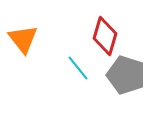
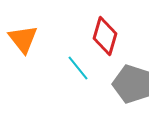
gray pentagon: moved 6 px right, 9 px down
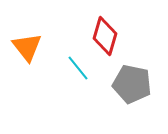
orange triangle: moved 4 px right, 8 px down
gray pentagon: rotated 6 degrees counterclockwise
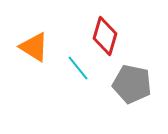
orange triangle: moved 7 px right; rotated 20 degrees counterclockwise
